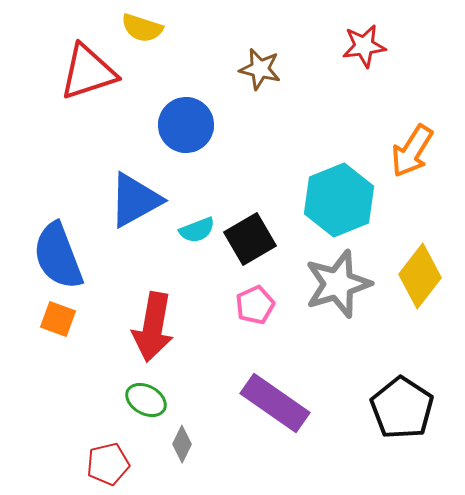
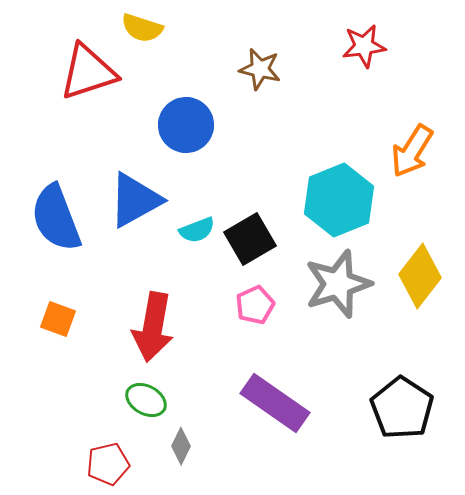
blue semicircle: moved 2 px left, 38 px up
gray diamond: moved 1 px left, 2 px down
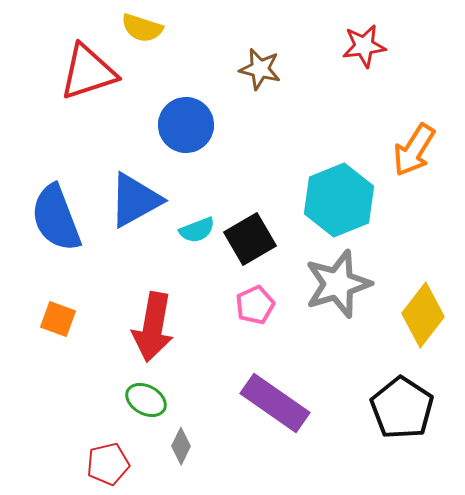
orange arrow: moved 2 px right, 1 px up
yellow diamond: moved 3 px right, 39 px down
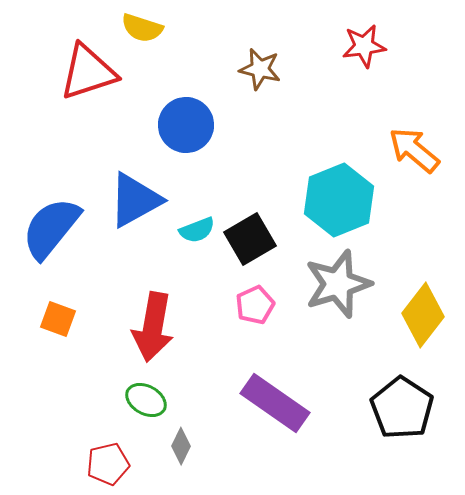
orange arrow: rotated 98 degrees clockwise
blue semicircle: moved 5 px left, 10 px down; rotated 60 degrees clockwise
